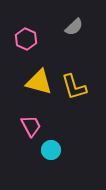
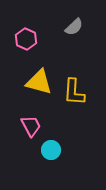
yellow L-shape: moved 5 px down; rotated 20 degrees clockwise
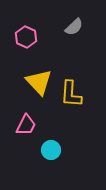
pink hexagon: moved 2 px up
yellow triangle: rotated 32 degrees clockwise
yellow L-shape: moved 3 px left, 2 px down
pink trapezoid: moved 5 px left, 1 px up; rotated 55 degrees clockwise
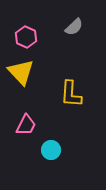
yellow triangle: moved 18 px left, 10 px up
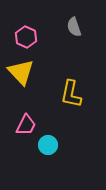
gray semicircle: rotated 114 degrees clockwise
yellow L-shape: rotated 8 degrees clockwise
cyan circle: moved 3 px left, 5 px up
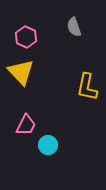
yellow L-shape: moved 16 px right, 7 px up
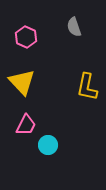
yellow triangle: moved 1 px right, 10 px down
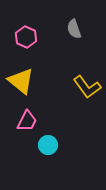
gray semicircle: moved 2 px down
yellow triangle: moved 1 px left, 1 px up; rotated 8 degrees counterclockwise
yellow L-shape: rotated 48 degrees counterclockwise
pink trapezoid: moved 1 px right, 4 px up
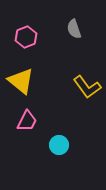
pink hexagon: rotated 15 degrees clockwise
cyan circle: moved 11 px right
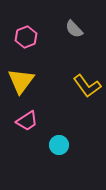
gray semicircle: rotated 24 degrees counterclockwise
yellow triangle: rotated 28 degrees clockwise
yellow L-shape: moved 1 px up
pink trapezoid: rotated 30 degrees clockwise
